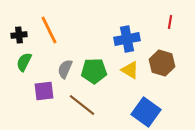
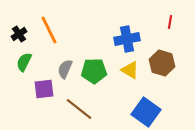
black cross: moved 1 px up; rotated 28 degrees counterclockwise
purple square: moved 2 px up
brown line: moved 3 px left, 4 px down
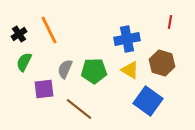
blue square: moved 2 px right, 11 px up
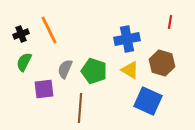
black cross: moved 2 px right; rotated 14 degrees clockwise
green pentagon: rotated 20 degrees clockwise
blue square: rotated 12 degrees counterclockwise
brown line: moved 1 px right, 1 px up; rotated 56 degrees clockwise
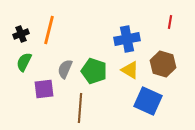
orange line: rotated 40 degrees clockwise
brown hexagon: moved 1 px right, 1 px down
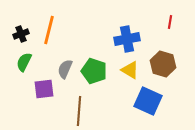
brown line: moved 1 px left, 3 px down
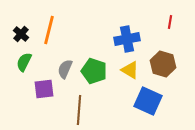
black cross: rotated 28 degrees counterclockwise
brown line: moved 1 px up
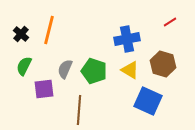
red line: rotated 48 degrees clockwise
green semicircle: moved 4 px down
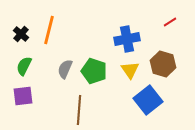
yellow triangle: rotated 24 degrees clockwise
purple square: moved 21 px left, 7 px down
blue square: moved 1 px up; rotated 28 degrees clockwise
